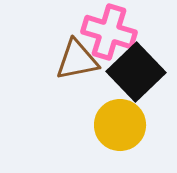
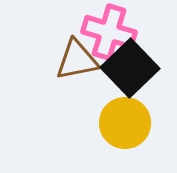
black square: moved 6 px left, 4 px up
yellow circle: moved 5 px right, 2 px up
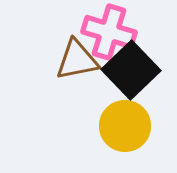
black square: moved 1 px right, 2 px down
yellow circle: moved 3 px down
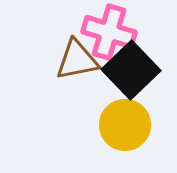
yellow circle: moved 1 px up
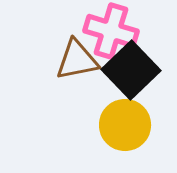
pink cross: moved 2 px right, 1 px up
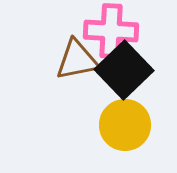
pink cross: rotated 14 degrees counterclockwise
black square: moved 7 px left
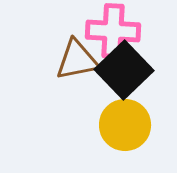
pink cross: moved 2 px right
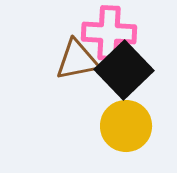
pink cross: moved 4 px left, 2 px down
yellow circle: moved 1 px right, 1 px down
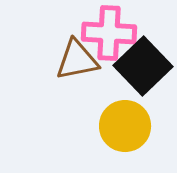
black square: moved 19 px right, 4 px up
yellow circle: moved 1 px left
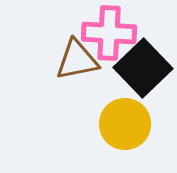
black square: moved 2 px down
yellow circle: moved 2 px up
